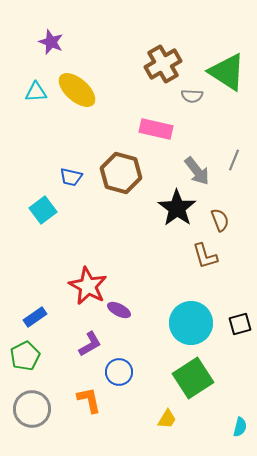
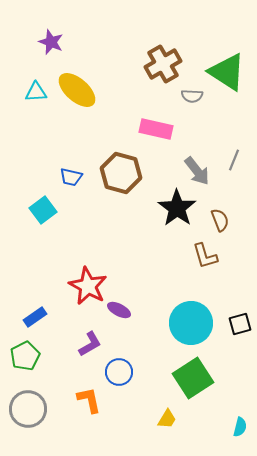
gray circle: moved 4 px left
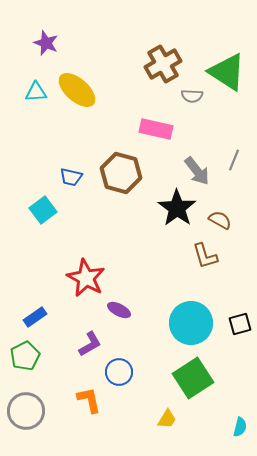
purple star: moved 5 px left, 1 px down
brown semicircle: rotated 40 degrees counterclockwise
red star: moved 2 px left, 8 px up
gray circle: moved 2 px left, 2 px down
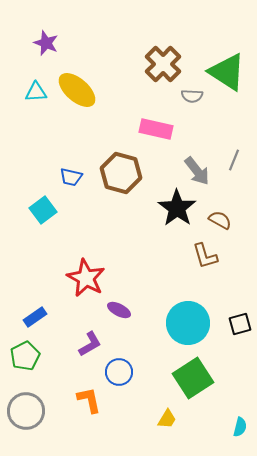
brown cross: rotated 15 degrees counterclockwise
cyan circle: moved 3 px left
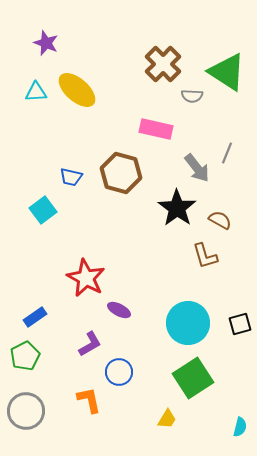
gray line: moved 7 px left, 7 px up
gray arrow: moved 3 px up
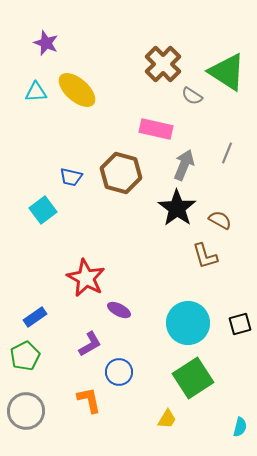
gray semicircle: rotated 30 degrees clockwise
gray arrow: moved 13 px left, 3 px up; rotated 120 degrees counterclockwise
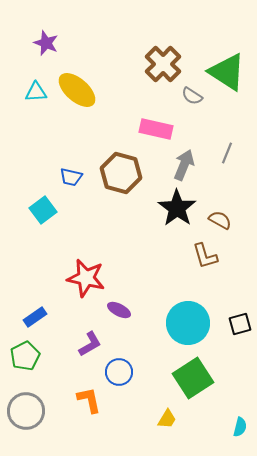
red star: rotated 15 degrees counterclockwise
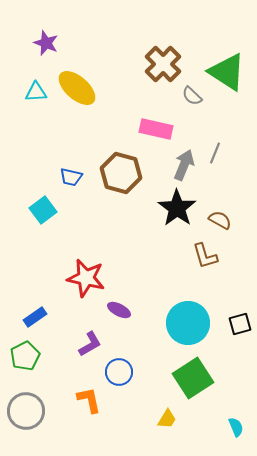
yellow ellipse: moved 2 px up
gray semicircle: rotated 10 degrees clockwise
gray line: moved 12 px left
cyan semicircle: moved 4 px left; rotated 36 degrees counterclockwise
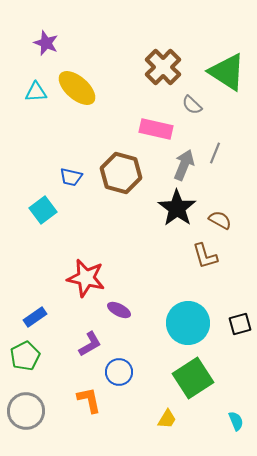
brown cross: moved 3 px down
gray semicircle: moved 9 px down
cyan semicircle: moved 6 px up
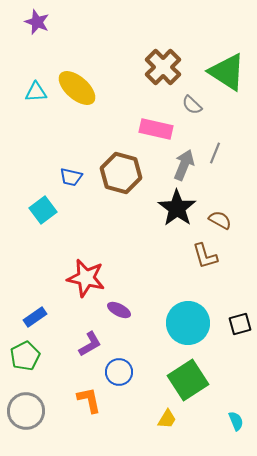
purple star: moved 9 px left, 21 px up
green square: moved 5 px left, 2 px down
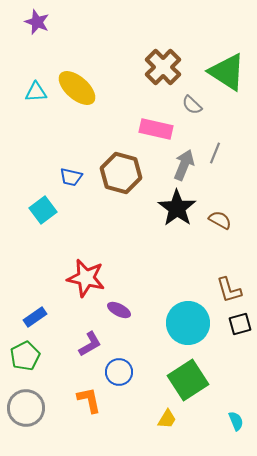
brown L-shape: moved 24 px right, 34 px down
gray circle: moved 3 px up
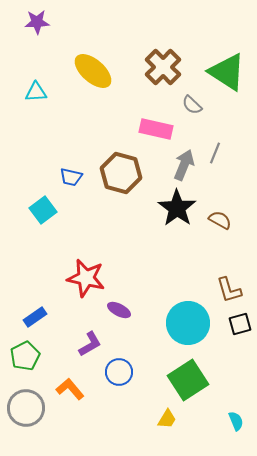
purple star: rotated 25 degrees counterclockwise
yellow ellipse: moved 16 px right, 17 px up
orange L-shape: moved 19 px left, 11 px up; rotated 28 degrees counterclockwise
